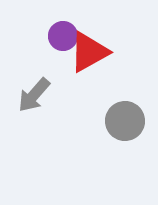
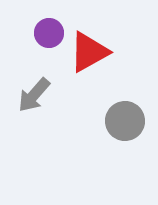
purple circle: moved 14 px left, 3 px up
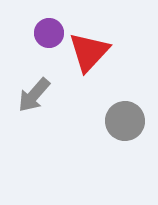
red triangle: rotated 18 degrees counterclockwise
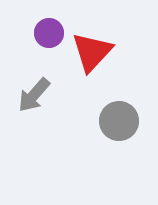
red triangle: moved 3 px right
gray circle: moved 6 px left
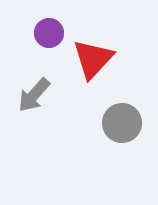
red triangle: moved 1 px right, 7 px down
gray circle: moved 3 px right, 2 px down
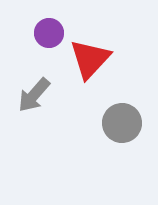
red triangle: moved 3 px left
